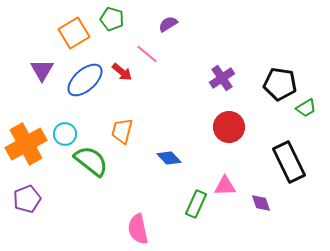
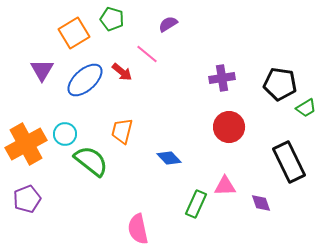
purple cross: rotated 25 degrees clockwise
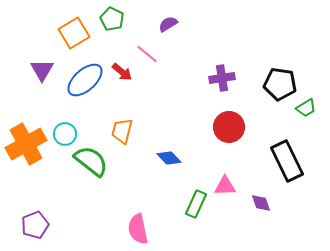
green pentagon: rotated 10 degrees clockwise
black rectangle: moved 2 px left, 1 px up
purple pentagon: moved 8 px right, 26 px down
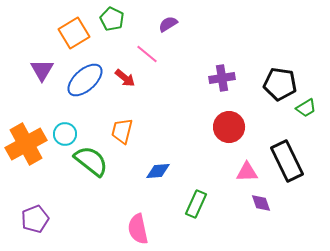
red arrow: moved 3 px right, 6 px down
blue diamond: moved 11 px left, 13 px down; rotated 50 degrees counterclockwise
pink triangle: moved 22 px right, 14 px up
purple pentagon: moved 6 px up
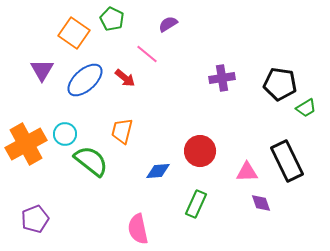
orange square: rotated 24 degrees counterclockwise
red circle: moved 29 px left, 24 px down
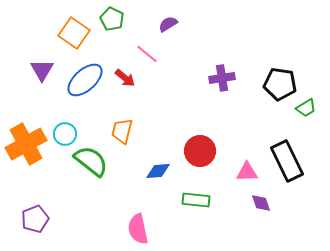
green rectangle: moved 4 px up; rotated 72 degrees clockwise
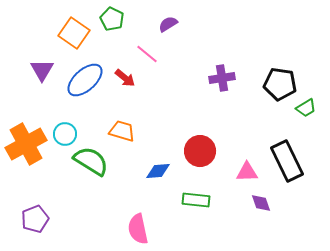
orange trapezoid: rotated 92 degrees clockwise
green semicircle: rotated 6 degrees counterclockwise
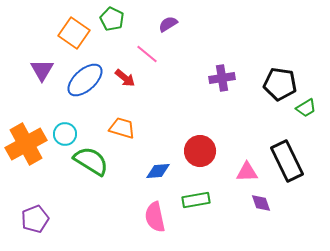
orange trapezoid: moved 3 px up
green rectangle: rotated 16 degrees counterclockwise
pink semicircle: moved 17 px right, 12 px up
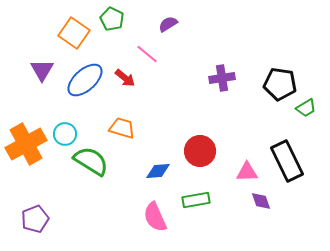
purple diamond: moved 2 px up
pink semicircle: rotated 12 degrees counterclockwise
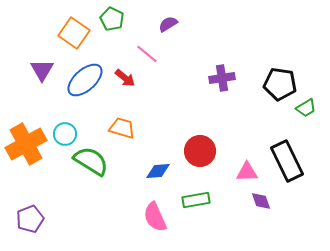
purple pentagon: moved 5 px left
